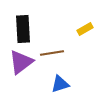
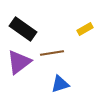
black rectangle: rotated 52 degrees counterclockwise
purple triangle: moved 2 px left
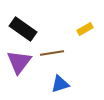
purple triangle: rotated 16 degrees counterclockwise
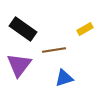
brown line: moved 2 px right, 3 px up
purple triangle: moved 3 px down
blue triangle: moved 4 px right, 6 px up
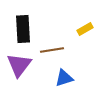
black rectangle: rotated 52 degrees clockwise
brown line: moved 2 px left
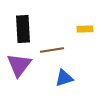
yellow rectangle: rotated 28 degrees clockwise
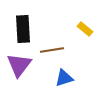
yellow rectangle: rotated 42 degrees clockwise
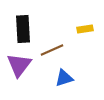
yellow rectangle: rotated 49 degrees counterclockwise
brown line: rotated 15 degrees counterclockwise
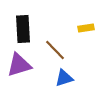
yellow rectangle: moved 1 px right, 1 px up
brown line: moved 3 px right; rotated 70 degrees clockwise
purple triangle: rotated 36 degrees clockwise
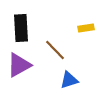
black rectangle: moved 2 px left, 1 px up
purple triangle: rotated 12 degrees counterclockwise
blue triangle: moved 5 px right, 2 px down
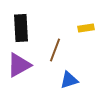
brown line: rotated 65 degrees clockwise
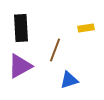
purple triangle: moved 1 px right, 1 px down
